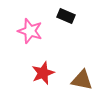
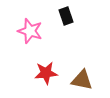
black rectangle: rotated 48 degrees clockwise
red star: moved 3 px right; rotated 15 degrees clockwise
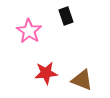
pink star: moved 1 px left; rotated 15 degrees clockwise
brown triangle: rotated 10 degrees clockwise
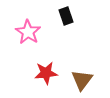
pink star: moved 1 px left, 1 px down
brown triangle: rotated 45 degrees clockwise
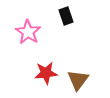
brown triangle: moved 4 px left
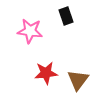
pink star: moved 2 px right, 1 px up; rotated 25 degrees counterclockwise
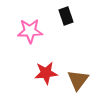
pink star: rotated 10 degrees counterclockwise
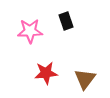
black rectangle: moved 5 px down
brown triangle: moved 7 px right, 1 px up
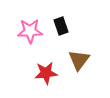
black rectangle: moved 5 px left, 5 px down
brown triangle: moved 6 px left, 19 px up
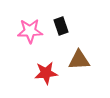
brown triangle: rotated 50 degrees clockwise
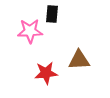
black rectangle: moved 9 px left, 12 px up; rotated 24 degrees clockwise
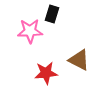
black rectangle: rotated 12 degrees clockwise
brown triangle: rotated 30 degrees clockwise
